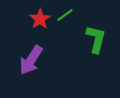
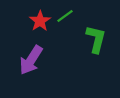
green line: moved 1 px down
red star: moved 2 px down
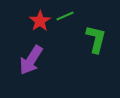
green line: rotated 12 degrees clockwise
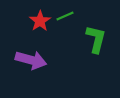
purple arrow: rotated 108 degrees counterclockwise
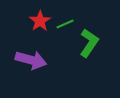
green line: moved 8 px down
green L-shape: moved 7 px left, 4 px down; rotated 20 degrees clockwise
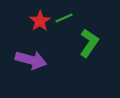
green line: moved 1 px left, 6 px up
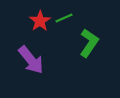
purple arrow: rotated 36 degrees clockwise
